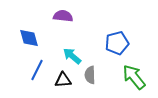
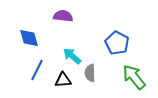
blue pentagon: rotated 30 degrees counterclockwise
gray semicircle: moved 2 px up
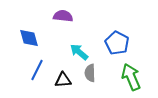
cyan arrow: moved 7 px right, 4 px up
green arrow: moved 3 px left; rotated 16 degrees clockwise
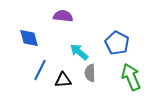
blue line: moved 3 px right
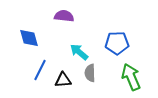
purple semicircle: moved 1 px right
blue pentagon: rotated 30 degrees counterclockwise
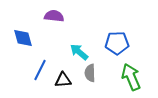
purple semicircle: moved 10 px left
blue diamond: moved 6 px left
